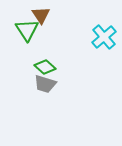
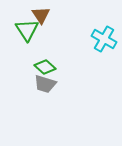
cyan cross: moved 2 px down; rotated 20 degrees counterclockwise
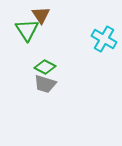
green diamond: rotated 15 degrees counterclockwise
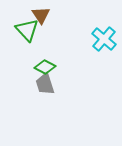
green triangle: rotated 10 degrees counterclockwise
cyan cross: rotated 10 degrees clockwise
gray trapezoid: rotated 55 degrees clockwise
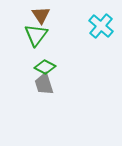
green triangle: moved 9 px right, 5 px down; rotated 20 degrees clockwise
cyan cross: moved 3 px left, 13 px up
gray trapezoid: moved 1 px left
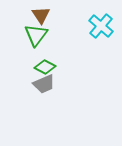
gray trapezoid: rotated 95 degrees counterclockwise
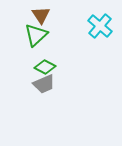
cyan cross: moved 1 px left
green triangle: rotated 10 degrees clockwise
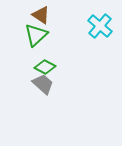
brown triangle: rotated 24 degrees counterclockwise
gray trapezoid: moved 1 px left; rotated 115 degrees counterclockwise
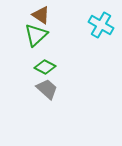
cyan cross: moved 1 px right, 1 px up; rotated 10 degrees counterclockwise
gray trapezoid: moved 4 px right, 5 px down
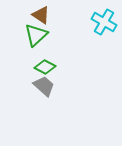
cyan cross: moved 3 px right, 3 px up
gray trapezoid: moved 3 px left, 3 px up
